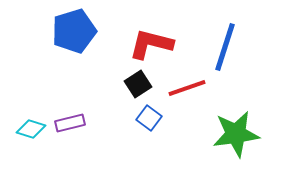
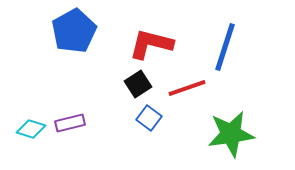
blue pentagon: rotated 12 degrees counterclockwise
green star: moved 5 px left
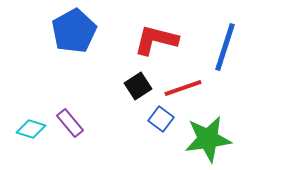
red L-shape: moved 5 px right, 4 px up
black square: moved 2 px down
red line: moved 4 px left
blue square: moved 12 px right, 1 px down
purple rectangle: rotated 64 degrees clockwise
green star: moved 23 px left, 5 px down
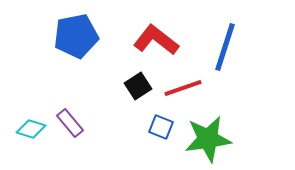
blue pentagon: moved 2 px right, 5 px down; rotated 18 degrees clockwise
red L-shape: rotated 24 degrees clockwise
blue square: moved 8 px down; rotated 15 degrees counterclockwise
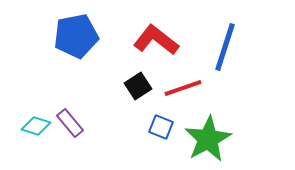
cyan diamond: moved 5 px right, 3 px up
green star: rotated 21 degrees counterclockwise
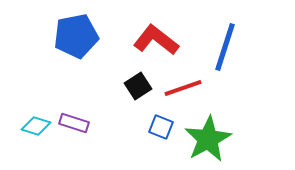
purple rectangle: moved 4 px right; rotated 32 degrees counterclockwise
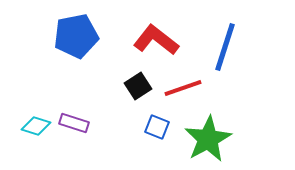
blue square: moved 4 px left
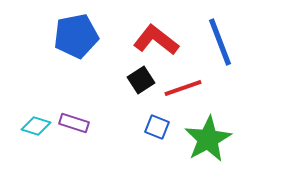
blue line: moved 5 px left, 5 px up; rotated 39 degrees counterclockwise
black square: moved 3 px right, 6 px up
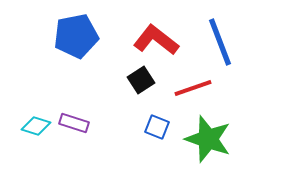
red line: moved 10 px right
green star: rotated 24 degrees counterclockwise
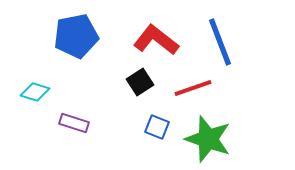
black square: moved 1 px left, 2 px down
cyan diamond: moved 1 px left, 34 px up
